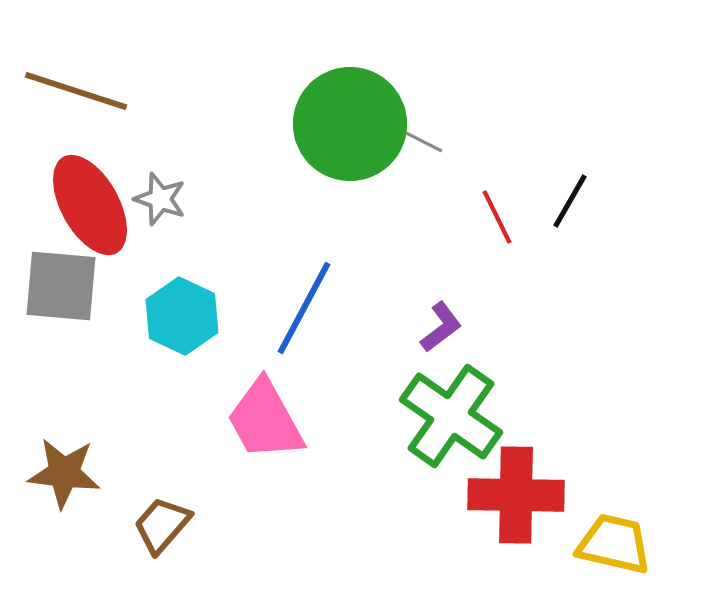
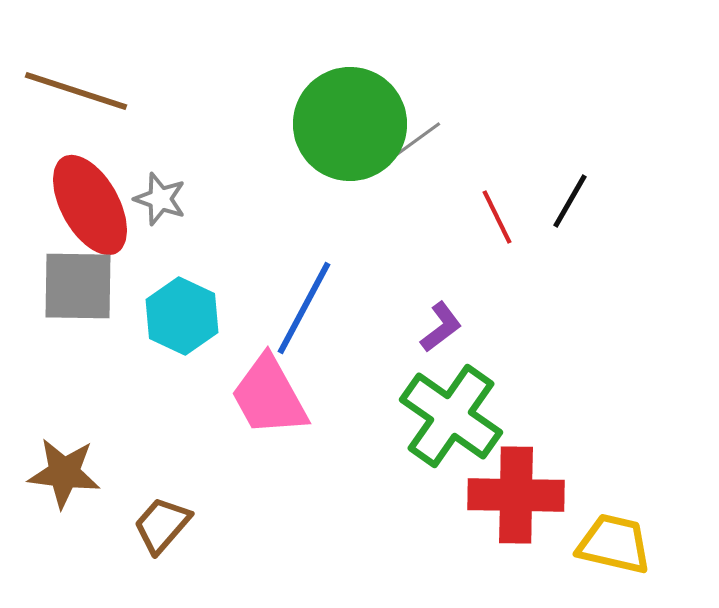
gray line: rotated 63 degrees counterclockwise
gray square: moved 17 px right; rotated 4 degrees counterclockwise
pink trapezoid: moved 4 px right, 24 px up
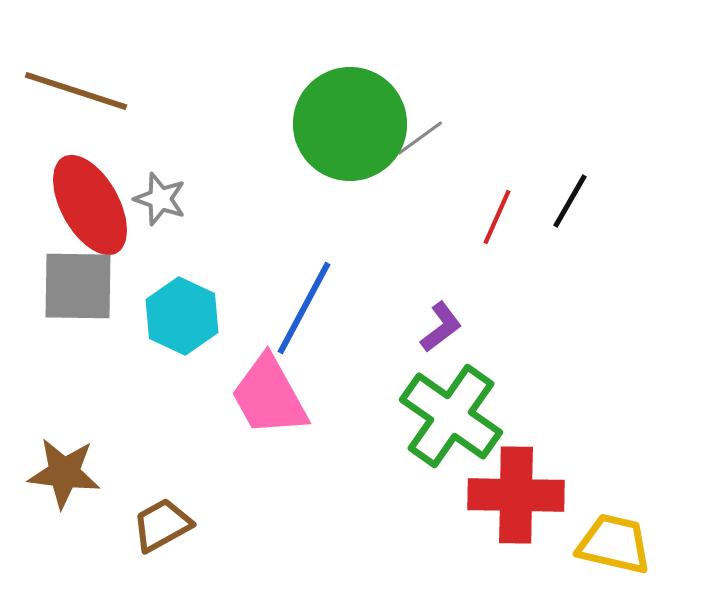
gray line: moved 2 px right, 1 px up
red line: rotated 50 degrees clockwise
brown trapezoid: rotated 20 degrees clockwise
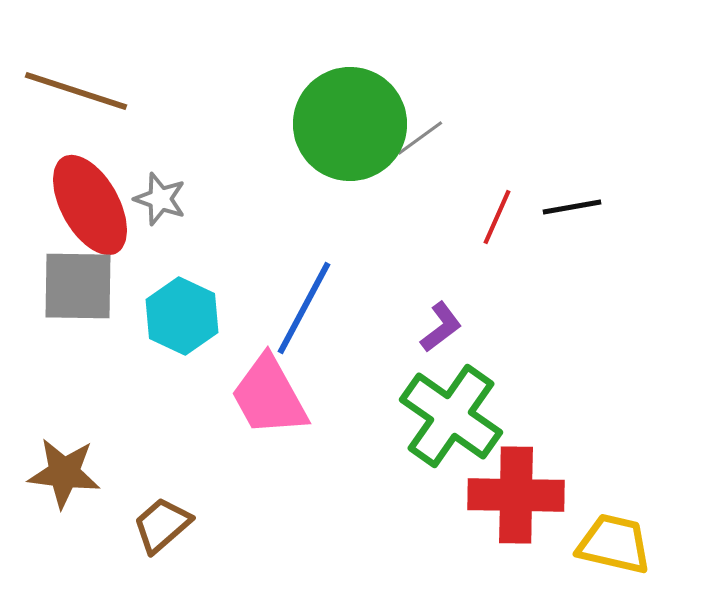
black line: moved 2 px right, 6 px down; rotated 50 degrees clockwise
brown trapezoid: rotated 12 degrees counterclockwise
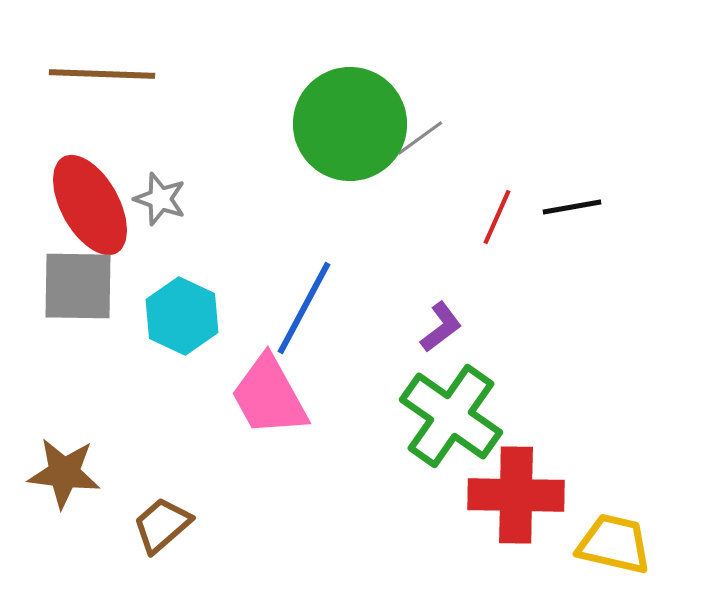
brown line: moved 26 px right, 17 px up; rotated 16 degrees counterclockwise
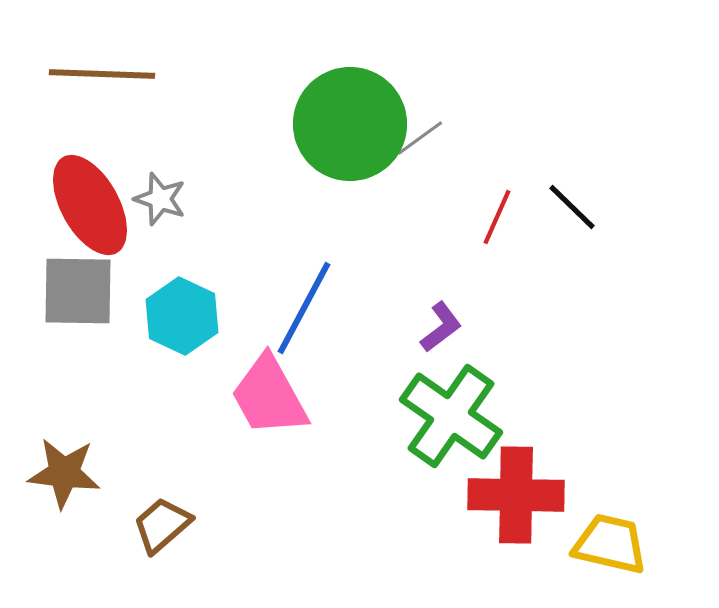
black line: rotated 54 degrees clockwise
gray square: moved 5 px down
yellow trapezoid: moved 4 px left
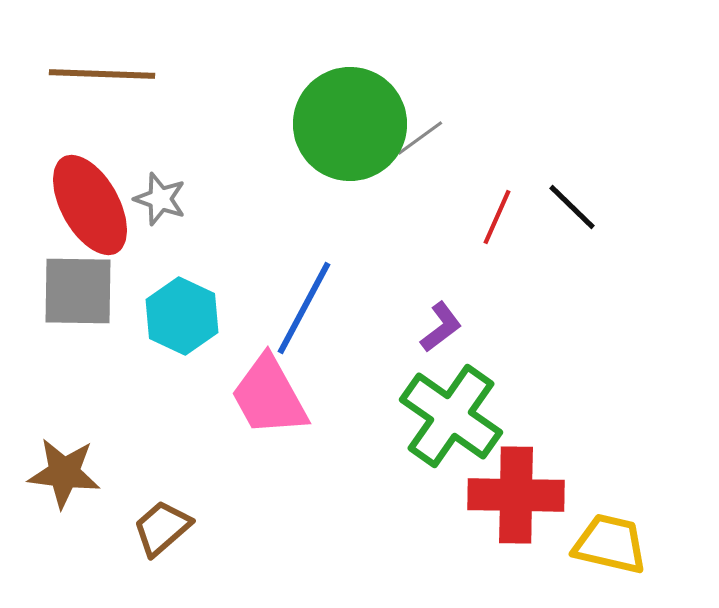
brown trapezoid: moved 3 px down
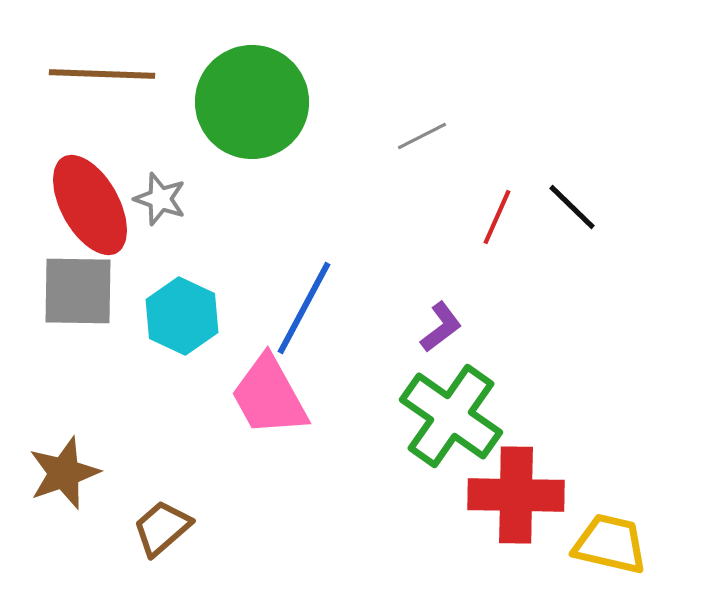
green circle: moved 98 px left, 22 px up
gray line: moved 2 px right, 2 px up; rotated 9 degrees clockwise
brown star: rotated 26 degrees counterclockwise
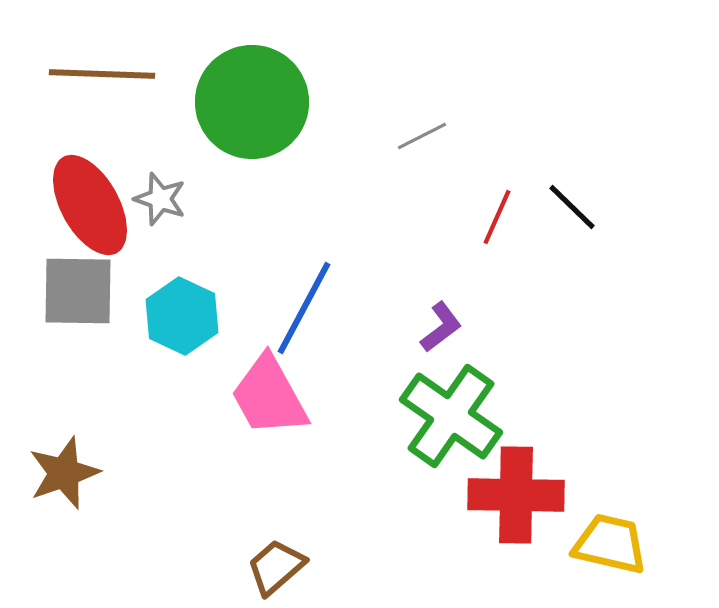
brown trapezoid: moved 114 px right, 39 px down
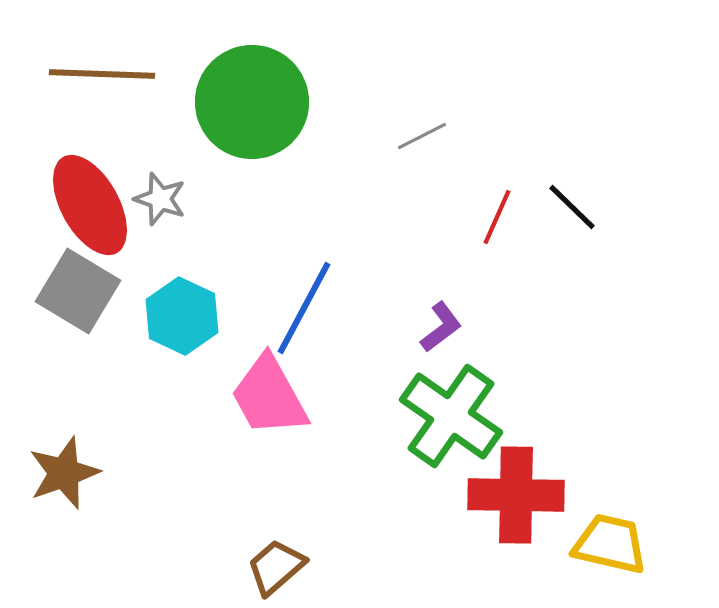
gray square: rotated 30 degrees clockwise
